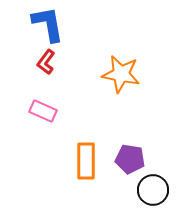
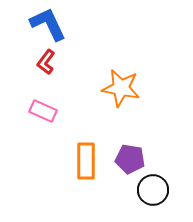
blue L-shape: rotated 15 degrees counterclockwise
orange star: moved 14 px down
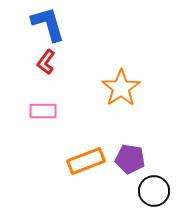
blue L-shape: rotated 9 degrees clockwise
orange star: rotated 27 degrees clockwise
pink rectangle: rotated 24 degrees counterclockwise
orange rectangle: rotated 69 degrees clockwise
black circle: moved 1 px right, 1 px down
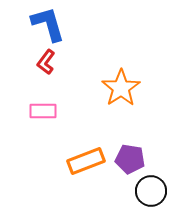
black circle: moved 3 px left
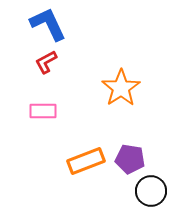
blue L-shape: rotated 9 degrees counterclockwise
red L-shape: rotated 25 degrees clockwise
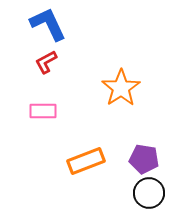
purple pentagon: moved 14 px right
black circle: moved 2 px left, 2 px down
